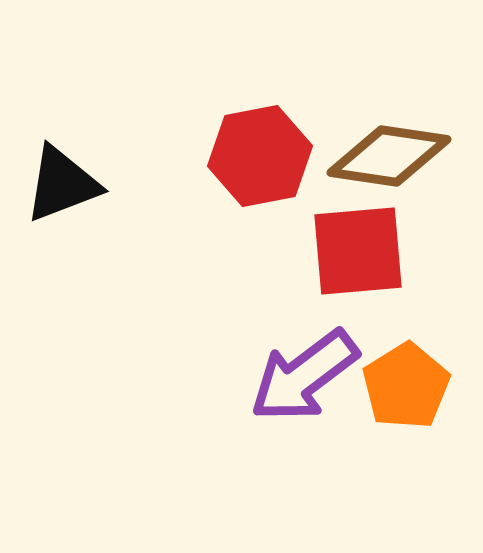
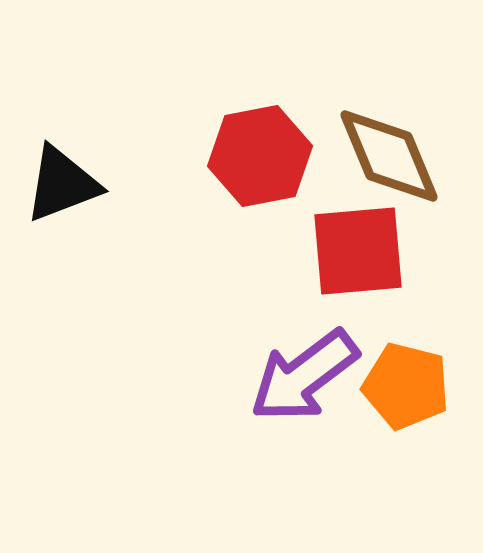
brown diamond: rotated 59 degrees clockwise
orange pentagon: rotated 26 degrees counterclockwise
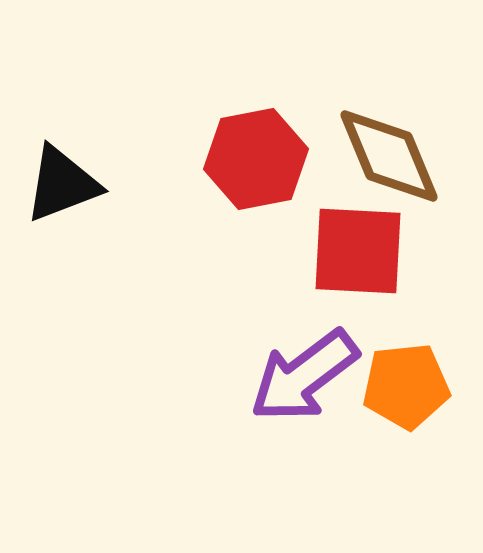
red hexagon: moved 4 px left, 3 px down
red square: rotated 8 degrees clockwise
orange pentagon: rotated 20 degrees counterclockwise
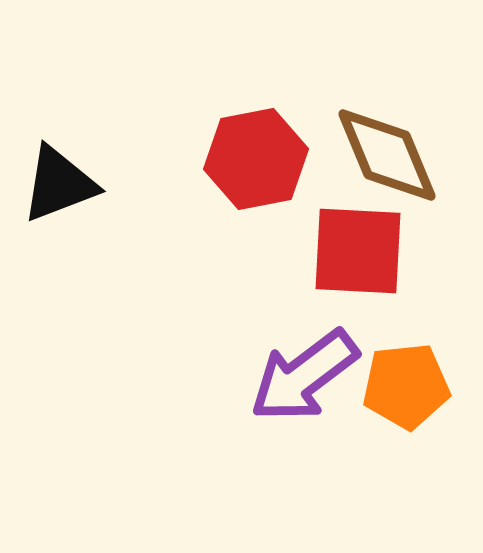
brown diamond: moved 2 px left, 1 px up
black triangle: moved 3 px left
